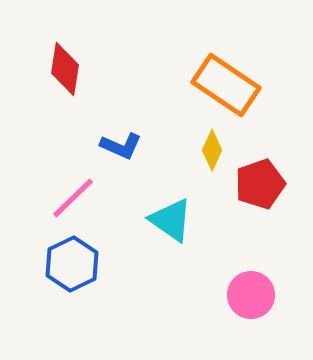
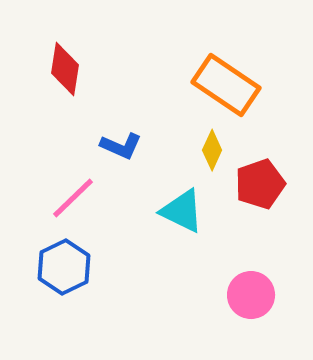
cyan triangle: moved 11 px right, 9 px up; rotated 9 degrees counterclockwise
blue hexagon: moved 8 px left, 3 px down
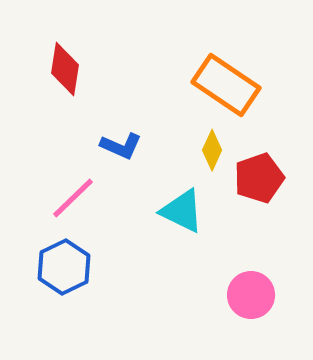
red pentagon: moved 1 px left, 6 px up
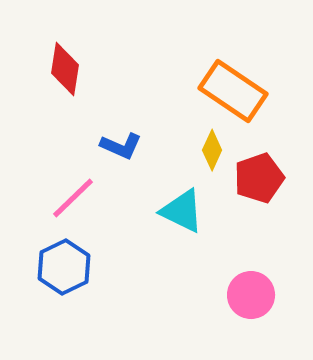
orange rectangle: moved 7 px right, 6 px down
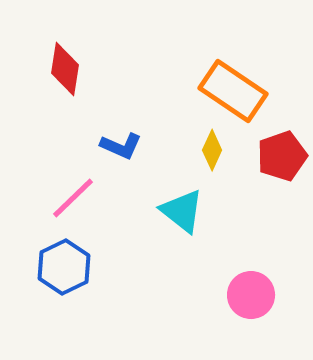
red pentagon: moved 23 px right, 22 px up
cyan triangle: rotated 12 degrees clockwise
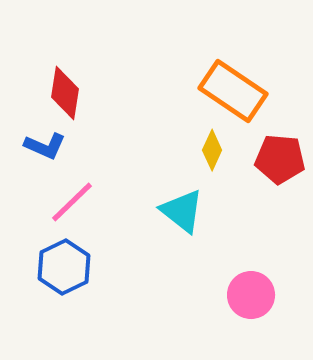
red diamond: moved 24 px down
blue L-shape: moved 76 px left
red pentagon: moved 2 px left, 3 px down; rotated 24 degrees clockwise
pink line: moved 1 px left, 4 px down
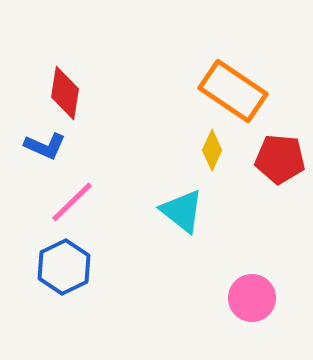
pink circle: moved 1 px right, 3 px down
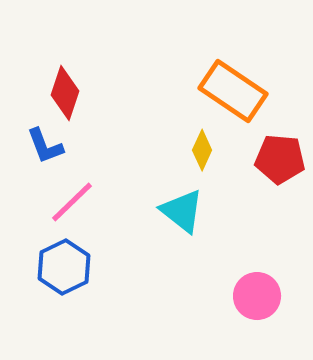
red diamond: rotated 10 degrees clockwise
blue L-shape: rotated 45 degrees clockwise
yellow diamond: moved 10 px left
pink circle: moved 5 px right, 2 px up
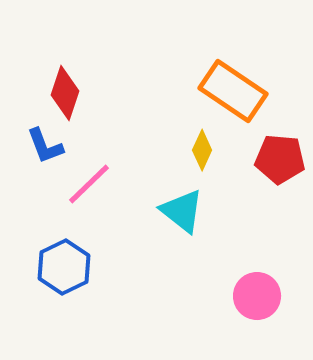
pink line: moved 17 px right, 18 px up
